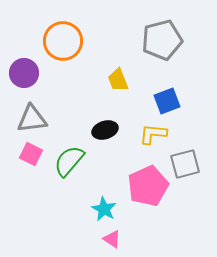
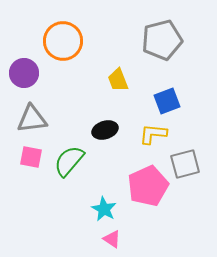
pink square: moved 3 px down; rotated 15 degrees counterclockwise
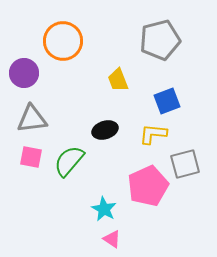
gray pentagon: moved 2 px left
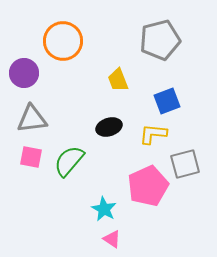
black ellipse: moved 4 px right, 3 px up
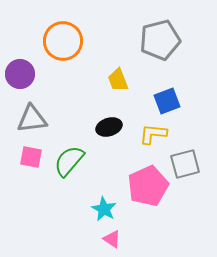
purple circle: moved 4 px left, 1 px down
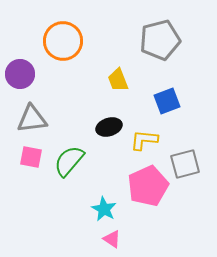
yellow L-shape: moved 9 px left, 6 px down
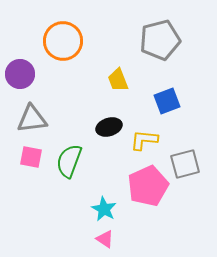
green semicircle: rotated 20 degrees counterclockwise
pink triangle: moved 7 px left
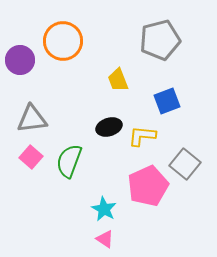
purple circle: moved 14 px up
yellow L-shape: moved 2 px left, 4 px up
pink square: rotated 30 degrees clockwise
gray square: rotated 36 degrees counterclockwise
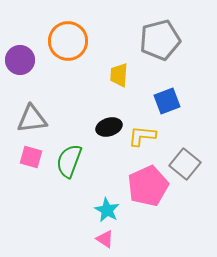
orange circle: moved 5 px right
yellow trapezoid: moved 1 px right, 5 px up; rotated 25 degrees clockwise
pink square: rotated 25 degrees counterclockwise
cyan star: moved 3 px right, 1 px down
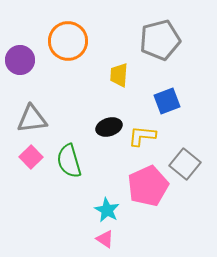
pink square: rotated 30 degrees clockwise
green semicircle: rotated 36 degrees counterclockwise
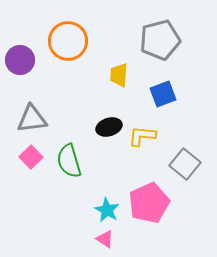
blue square: moved 4 px left, 7 px up
pink pentagon: moved 1 px right, 17 px down
